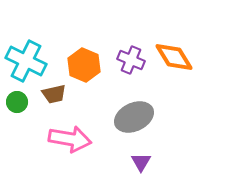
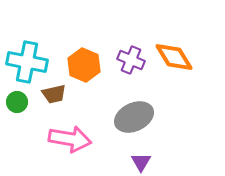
cyan cross: moved 1 px right, 1 px down; rotated 15 degrees counterclockwise
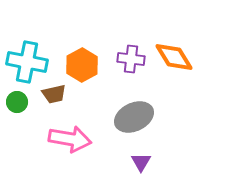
purple cross: moved 1 px up; rotated 16 degrees counterclockwise
orange hexagon: moved 2 px left; rotated 8 degrees clockwise
